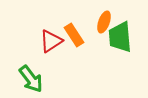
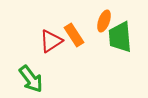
orange ellipse: moved 1 px up
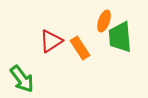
orange rectangle: moved 6 px right, 13 px down
green arrow: moved 9 px left
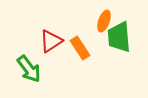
green trapezoid: moved 1 px left
green arrow: moved 7 px right, 10 px up
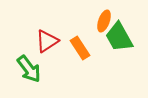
green trapezoid: rotated 24 degrees counterclockwise
red triangle: moved 4 px left
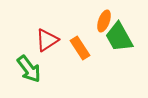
red triangle: moved 1 px up
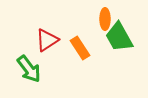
orange ellipse: moved 1 px right, 2 px up; rotated 20 degrees counterclockwise
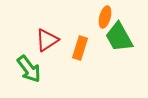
orange ellipse: moved 2 px up; rotated 15 degrees clockwise
orange rectangle: rotated 50 degrees clockwise
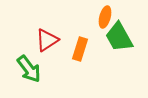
orange rectangle: moved 1 px down
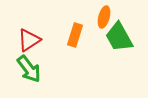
orange ellipse: moved 1 px left
red triangle: moved 18 px left
orange rectangle: moved 5 px left, 14 px up
